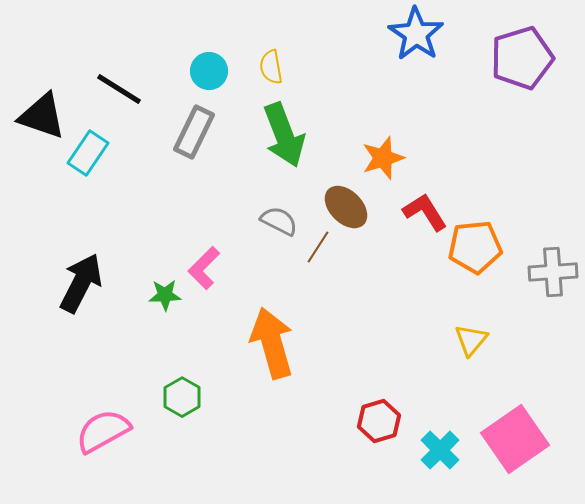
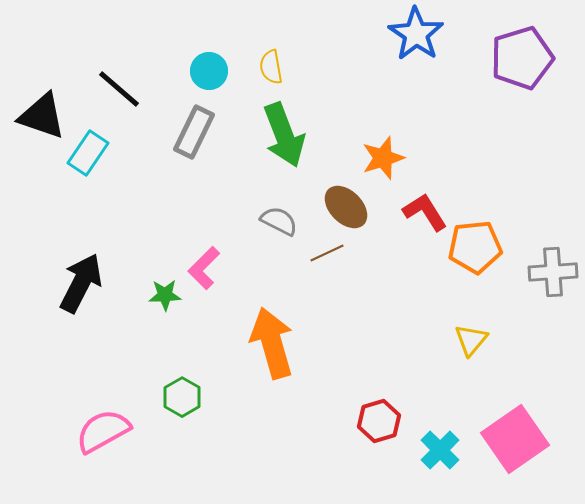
black line: rotated 9 degrees clockwise
brown line: moved 9 px right, 6 px down; rotated 32 degrees clockwise
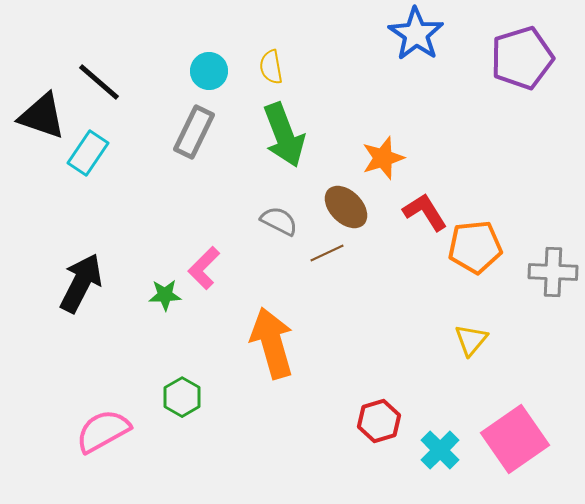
black line: moved 20 px left, 7 px up
gray cross: rotated 6 degrees clockwise
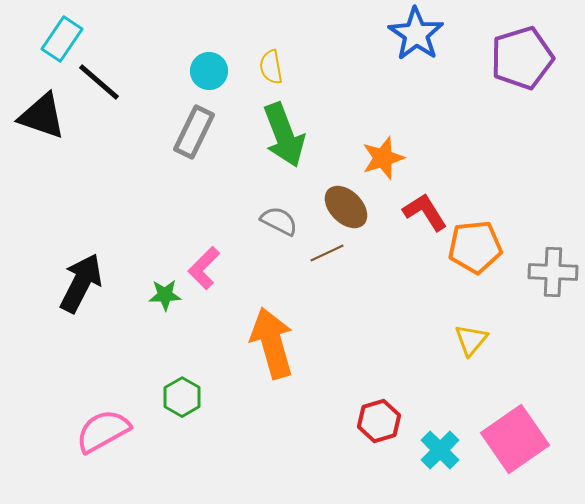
cyan rectangle: moved 26 px left, 114 px up
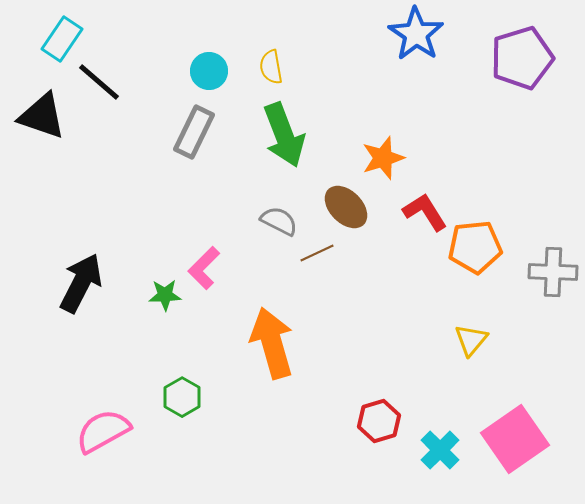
brown line: moved 10 px left
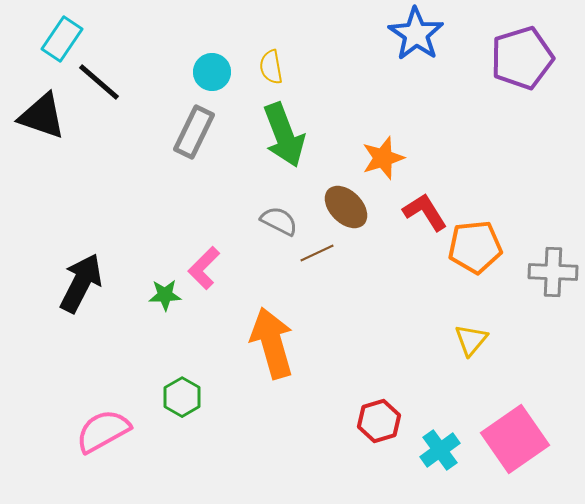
cyan circle: moved 3 px right, 1 px down
cyan cross: rotated 9 degrees clockwise
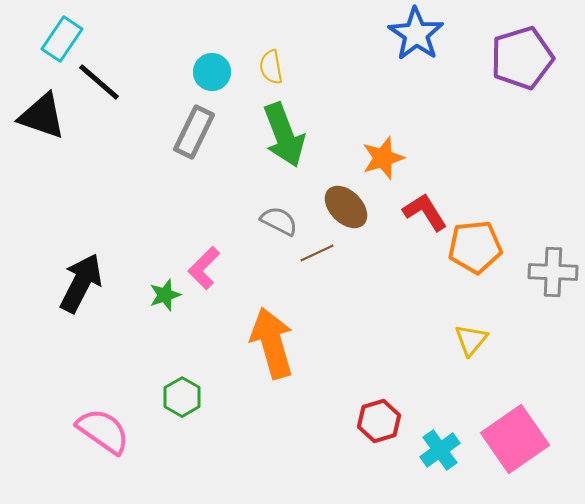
green star: rotated 16 degrees counterclockwise
pink semicircle: rotated 64 degrees clockwise
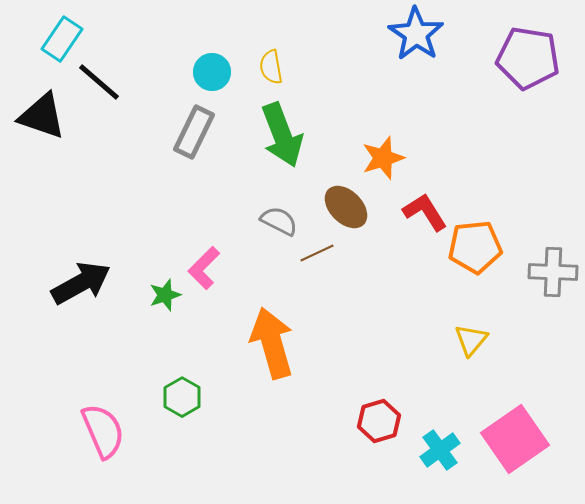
purple pentagon: moved 6 px right; rotated 26 degrees clockwise
green arrow: moved 2 px left
black arrow: rotated 34 degrees clockwise
pink semicircle: rotated 32 degrees clockwise
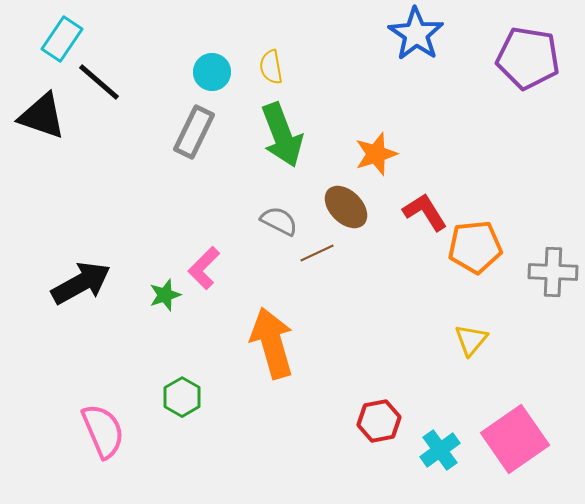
orange star: moved 7 px left, 4 px up
red hexagon: rotated 6 degrees clockwise
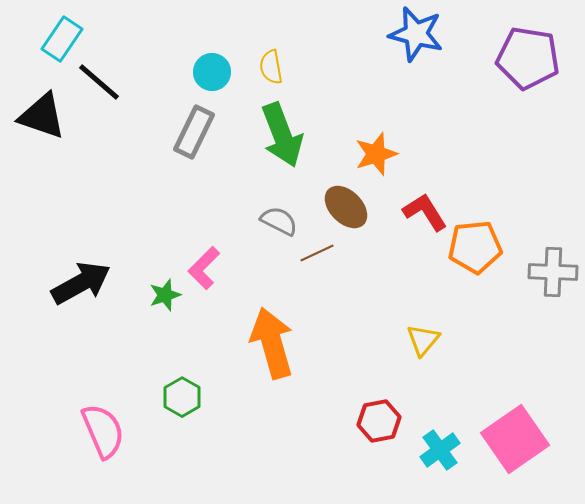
blue star: rotated 20 degrees counterclockwise
yellow triangle: moved 48 px left
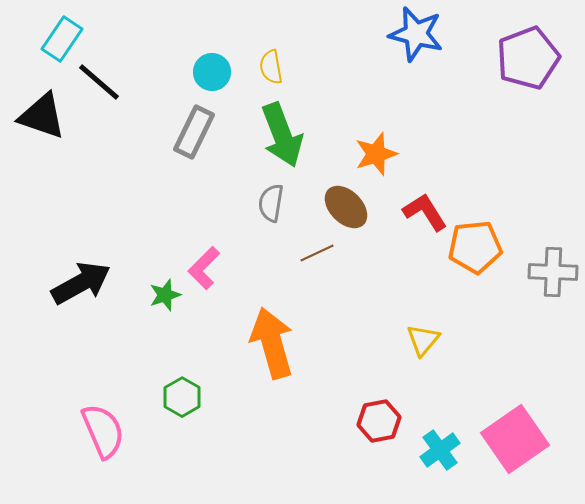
purple pentagon: rotated 30 degrees counterclockwise
gray semicircle: moved 8 px left, 18 px up; rotated 108 degrees counterclockwise
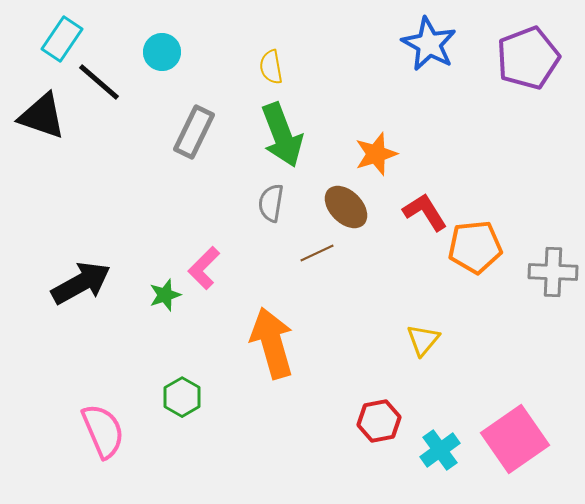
blue star: moved 13 px right, 10 px down; rotated 14 degrees clockwise
cyan circle: moved 50 px left, 20 px up
